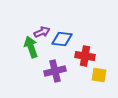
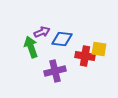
yellow square: moved 26 px up
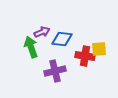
yellow square: rotated 14 degrees counterclockwise
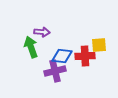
purple arrow: rotated 28 degrees clockwise
blue diamond: moved 17 px down
yellow square: moved 4 px up
red cross: rotated 12 degrees counterclockwise
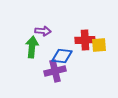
purple arrow: moved 1 px right, 1 px up
green arrow: moved 1 px right; rotated 25 degrees clockwise
red cross: moved 16 px up
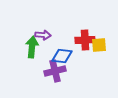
purple arrow: moved 4 px down
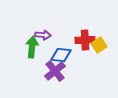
yellow square: rotated 28 degrees counterclockwise
blue diamond: moved 1 px left, 1 px up
purple cross: rotated 25 degrees counterclockwise
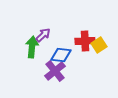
purple arrow: rotated 49 degrees counterclockwise
red cross: moved 1 px down
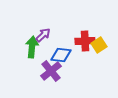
purple cross: moved 4 px left
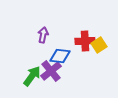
purple arrow: rotated 35 degrees counterclockwise
green arrow: moved 29 px down; rotated 30 degrees clockwise
blue diamond: moved 1 px left, 1 px down
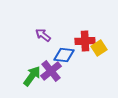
purple arrow: rotated 63 degrees counterclockwise
yellow square: moved 3 px down
blue diamond: moved 4 px right, 1 px up
